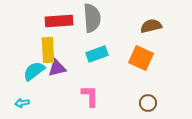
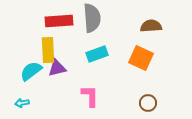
brown semicircle: rotated 10 degrees clockwise
cyan semicircle: moved 3 px left
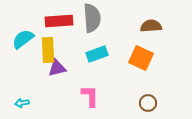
cyan semicircle: moved 8 px left, 32 px up
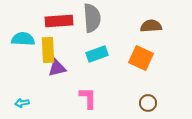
cyan semicircle: rotated 40 degrees clockwise
pink L-shape: moved 2 px left, 2 px down
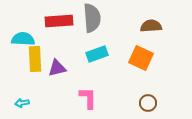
yellow rectangle: moved 13 px left, 9 px down
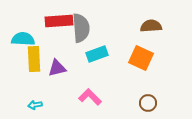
gray semicircle: moved 11 px left, 10 px down
yellow rectangle: moved 1 px left
pink L-shape: moved 2 px right, 1 px up; rotated 45 degrees counterclockwise
cyan arrow: moved 13 px right, 2 px down
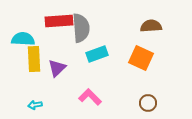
purple triangle: rotated 30 degrees counterclockwise
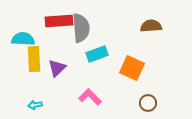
orange square: moved 9 px left, 10 px down
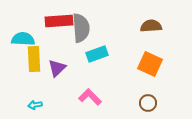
orange square: moved 18 px right, 4 px up
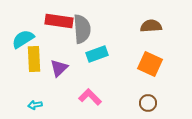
red rectangle: rotated 12 degrees clockwise
gray semicircle: moved 1 px right, 1 px down
cyan semicircle: rotated 35 degrees counterclockwise
purple triangle: moved 2 px right
